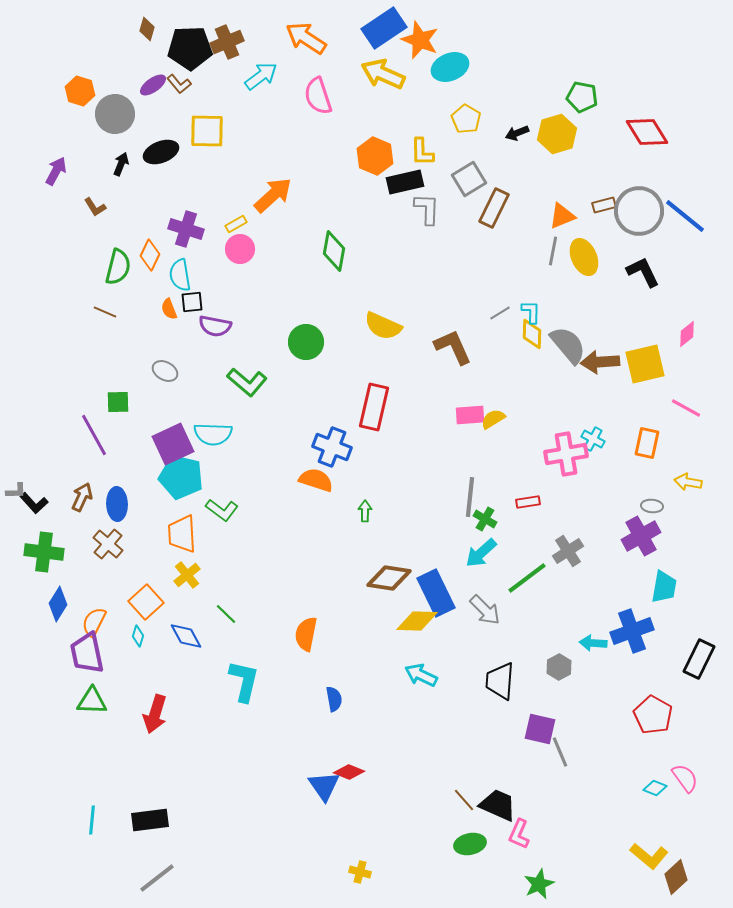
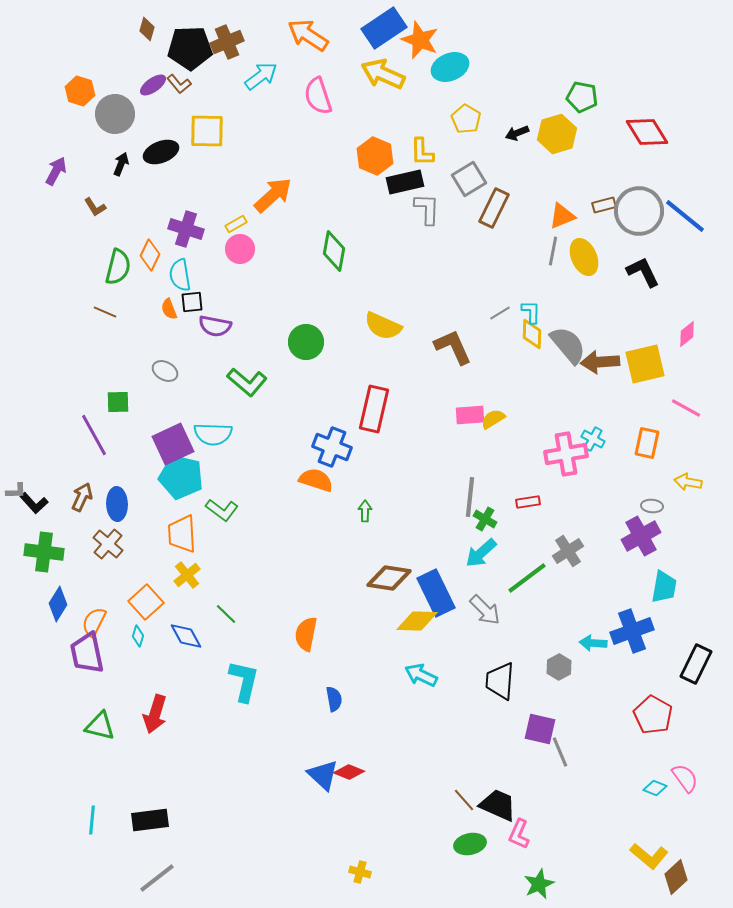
orange arrow at (306, 38): moved 2 px right, 3 px up
red rectangle at (374, 407): moved 2 px down
black rectangle at (699, 659): moved 3 px left, 5 px down
green triangle at (92, 701): moved 8 px right, 25 px down; rotated 12 degrees clockwise
blue triangle at (324, 786): moved 1 px left, 11 px up; rotated 12 degrees counterclockwise
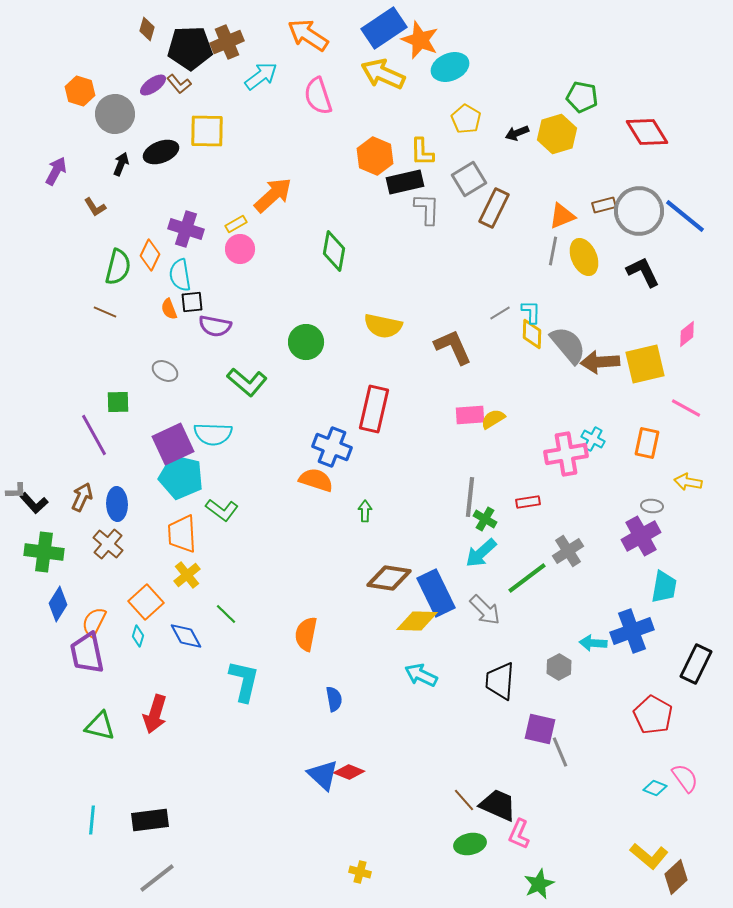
yellow semicircle at (383, 326): rotated 12 degrees counterclockwise
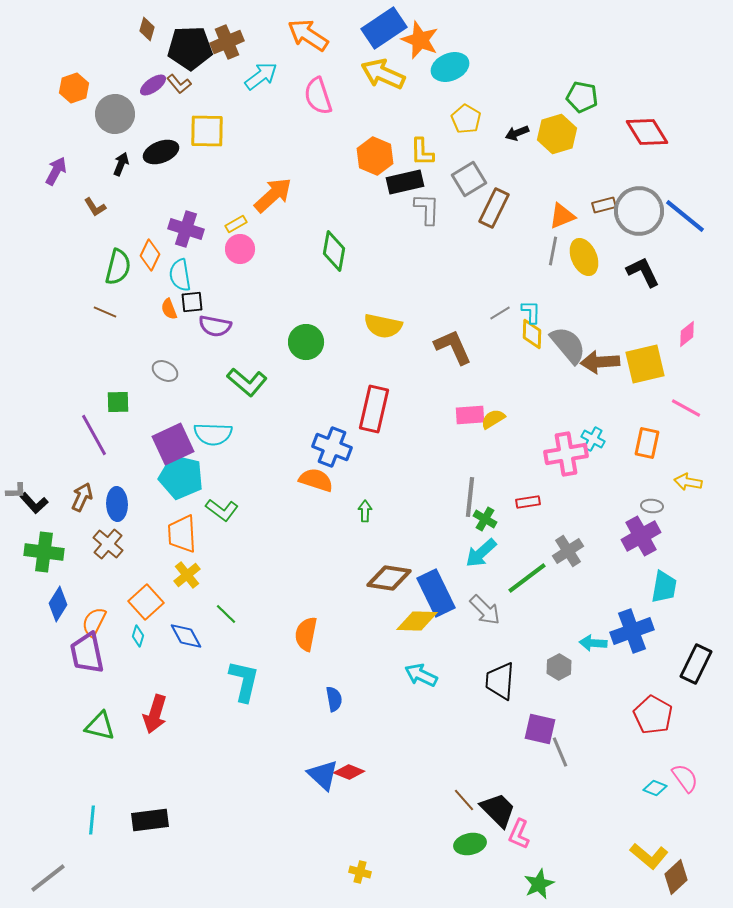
orange hexagon at (80, 91): moved 6 px left, 3 px up; rotated 24 degrees clockwise
black trapezoid at (498, 805): moved 5 px down; rotated 21 degrees clockwise
gray line at (157, 878): moved 109 px left
